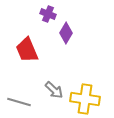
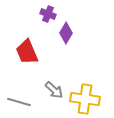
red trapezoid: moved 2 px down
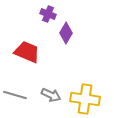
red trapezoid: rotated 136 degrees clockwise
gray arrow: moved 3 px left, 5 px down; rotated 18 degrees counterclockwise
gray line: moved 4 px left, 7 px up
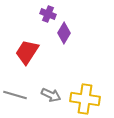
purple diamond: moved 2 px left
red trapezoid: rotated 80 degrees counterclockwise
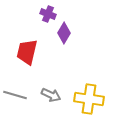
red trapezoid: rotated 20 degrees counterclockwise
yellow cross: moved 4 px right
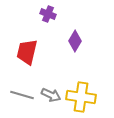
purple diamond: moved 11 px right, 8 px down
gray line: moved 7 px right
yellow cross: moved 8 px left, 2 px up
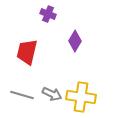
gray arrow: moved 1 px right, 1 px up
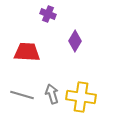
red trapezoid: rotated 80 degrees clockwise
gray arrow: rotated 132 degrees counterclockwise
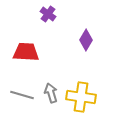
purple cross: rotated 14 degrees clockwise
purple diamond: moved 11 px right, 1 px up
red trapezoid: moved 1 px left
gray arrow: moved 1 px left, 1 px up
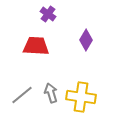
red trapezoid: moved 10 px right, 6 px up
gray line: rotated 55 degrees counterclockwise
